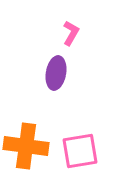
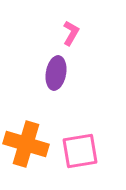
orange cross: moved 2 px up; rotated 9 degrees clockwise
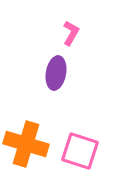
pink square: rotated 27 degrees clockwise
